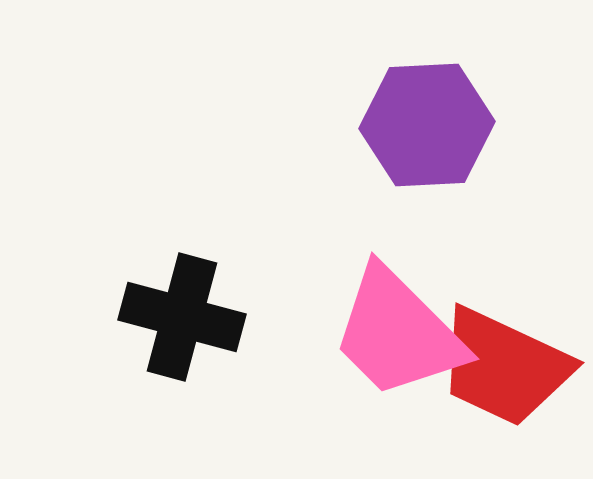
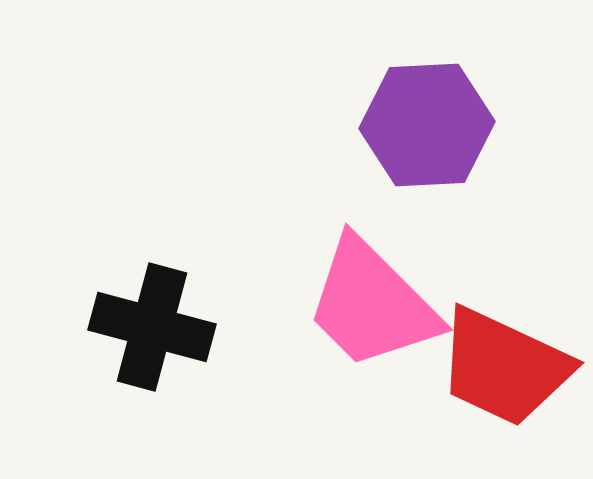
black cross: moved 30 px left, 10 px down
pink trapezoid: moved 26 px left, 29 px up
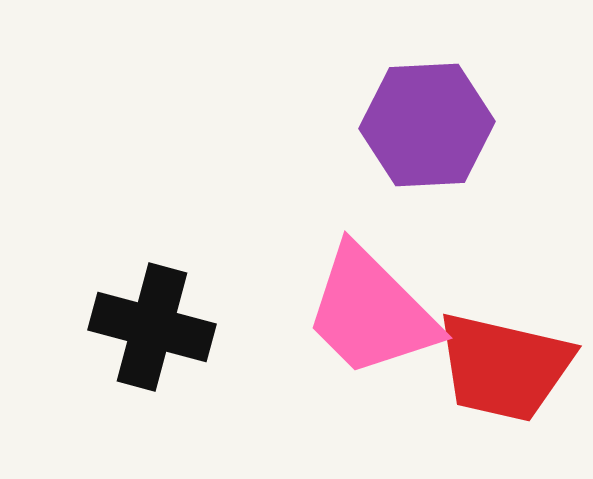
pink trapezoid: moved 1 px left, 8 px down
red trapezoid: rotated 12 degrees counterclockwise
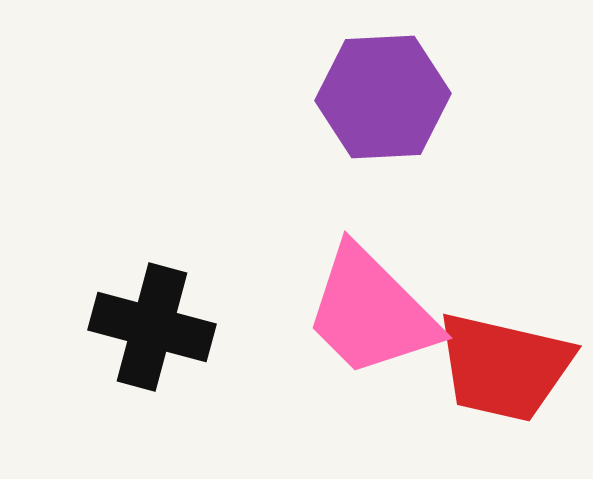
purple hexagon: moved 44 px left, 28 px up
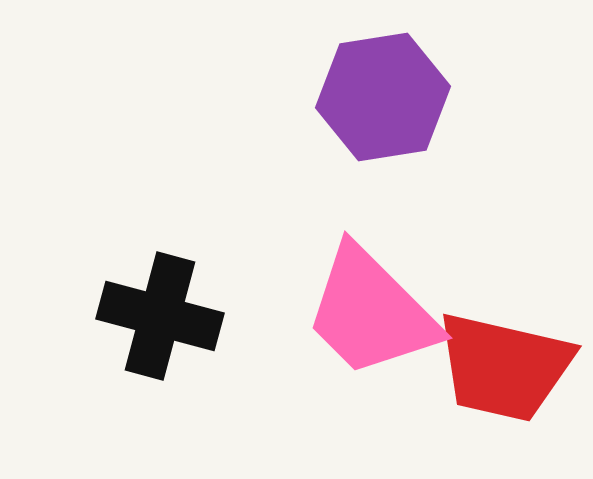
purple hexagon: rotated 6 degrees counterclockwise
black cross: moved 8 px right, 11 px up
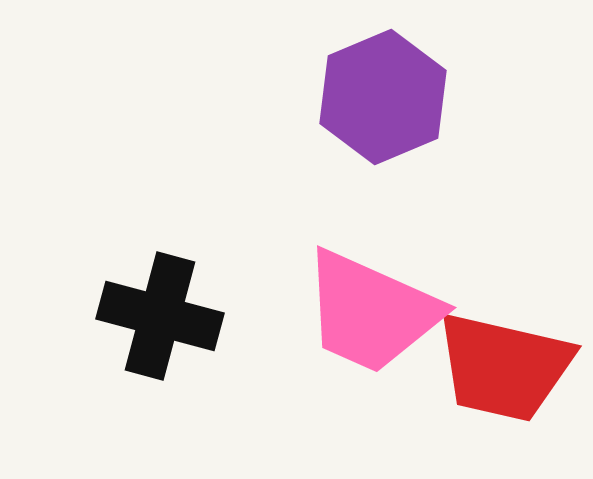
purple hexagon: rotated 14 degrees counterclockwise
pink trapezoid: rotated 21 degrees counterclockwise
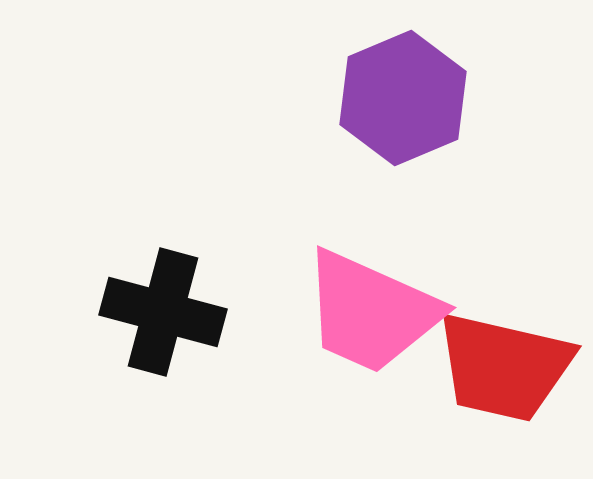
purple hexagon: moved 20 px right, 1 px down
black cross: moved 3 px right, 4 px up
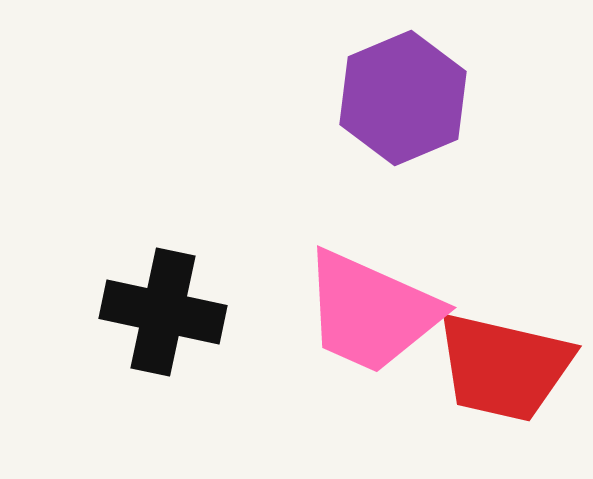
black cross: rotated 3 degrees counterclockwise
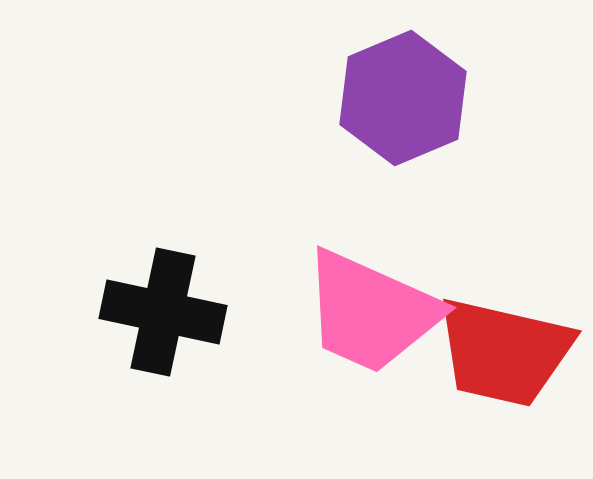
red trapezoid: moved 15 px up
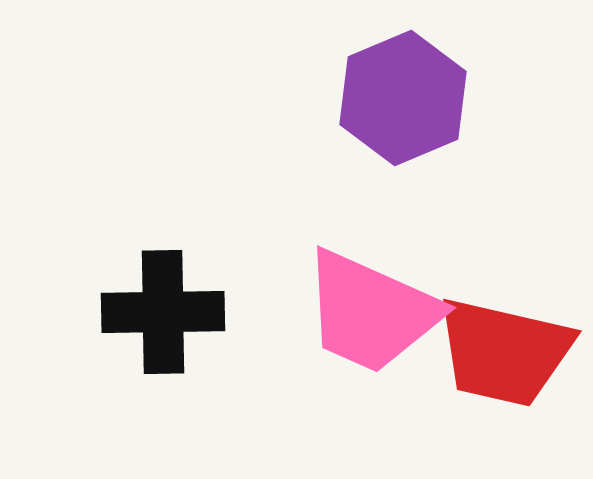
black cross: rotated 13 degrees counterclockwise
